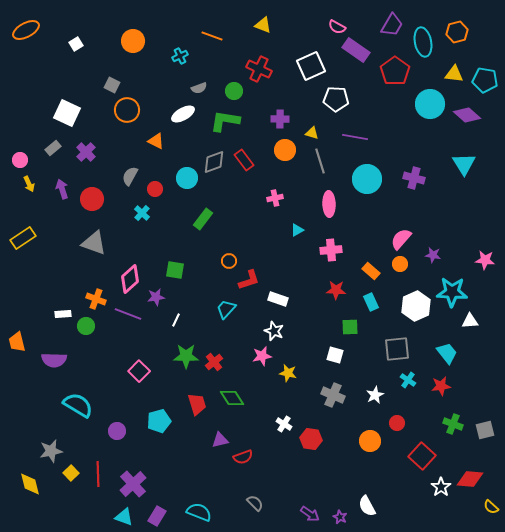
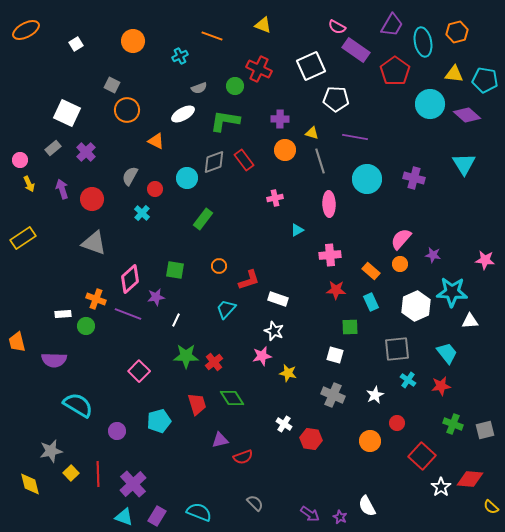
green circle at (234, 91): moved 1 px right, 5 px up
pink cross at (331, 250): moved 1 px left, 5 px down
orange circle at (229, 261): moved 10 px left, 5 px down
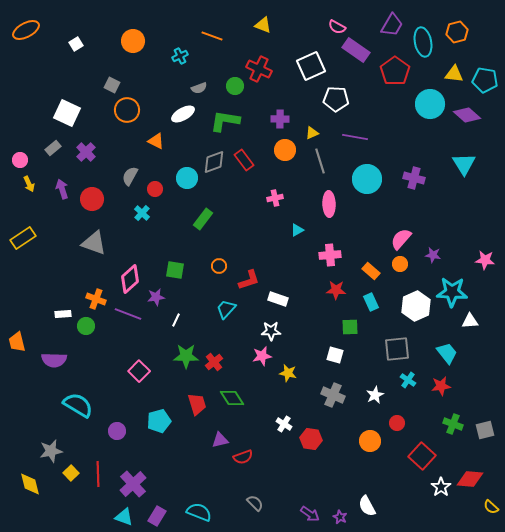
yellow triangle at (312, 133): rotated 40 degrees counterclockwise
white star at (274, 331): moved 3 px left; rotated 24 degrees counterclockwise
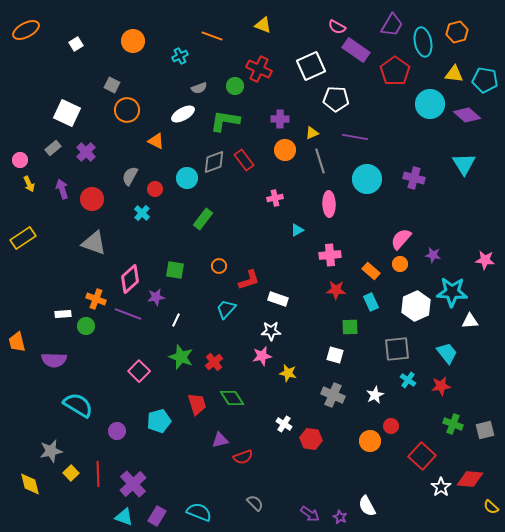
green star at (186, 356): moved 5 px left, 1 px down; rotated 20 degrees clockwise
red circle at (397, 423): moved 6 px left, 3 px down
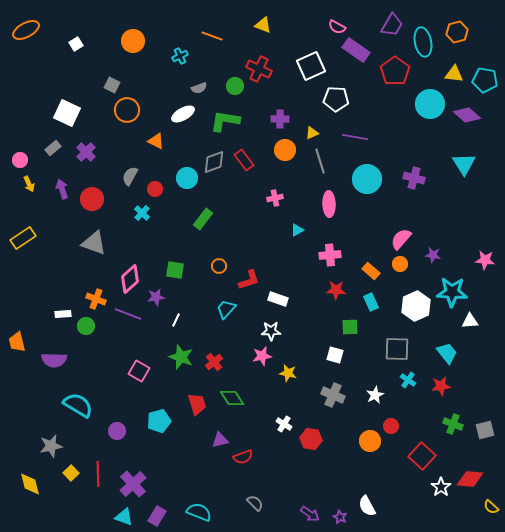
gray square at (397, 349): rotated 8 degrees clockwise
pink square at (139, 371): rotated 15 degrees counterclockwise
gray star at (51, 451): moved 5 px up
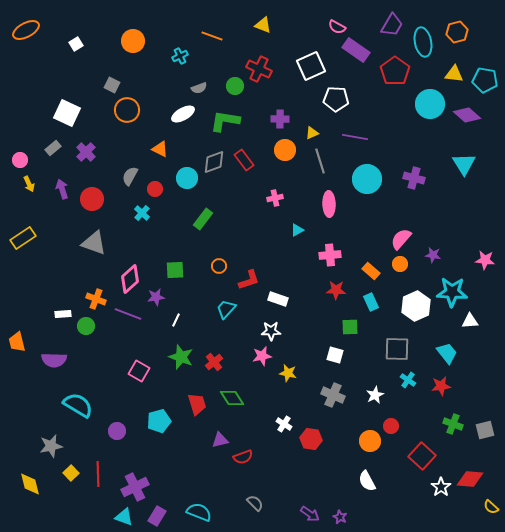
orange triangle at (156, 141): moved 4 px right, 8 px down
green square at (175, 270): rotated 12 degrees counterclockwise
purple cross at (133, 484): moved 2 px right, 3 px down; rotated 16 degrees clockwise
white semicircle at (367, 506): moved 25 px up
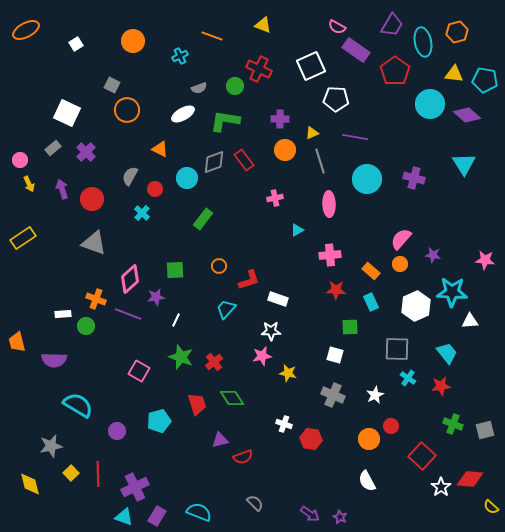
cyan cross at (408, 380): moved 2 px up
white cross at (284, 424): rotated 14 degrees counterclockwise
orange circle at (370, 441): moved 1 px left, 2 px up
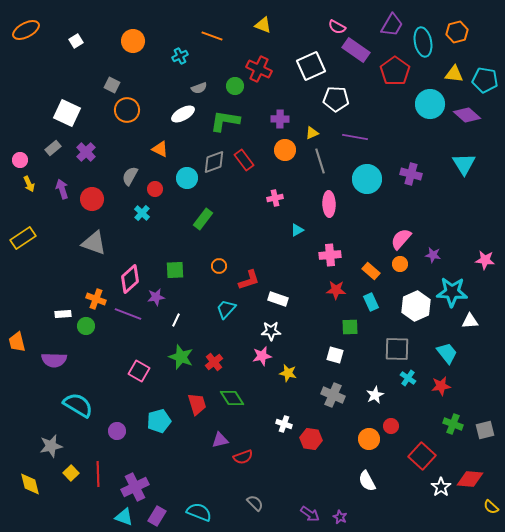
white square at (76, 44): moved 3 px up
purple cross at (414, 178): moved 3 px left, 4 px up
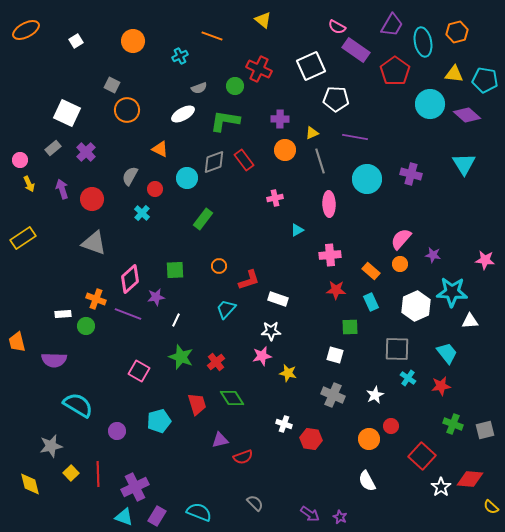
yellow triangle at (263, 25): moved 5 px up; rotated 18 degrees clockwise
red cross at (214, 362): moved 2 px right
